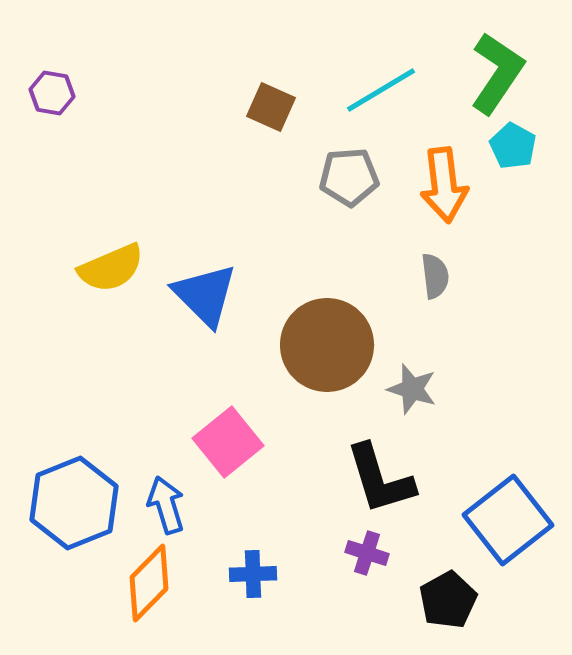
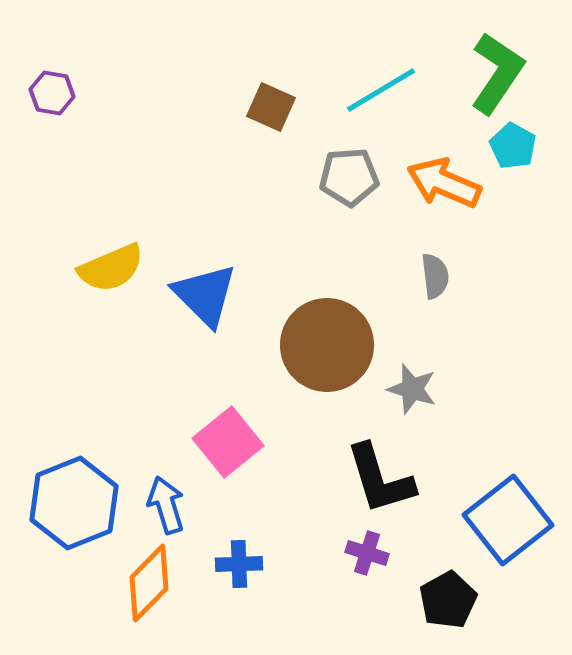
orange arrow: moved 2 px up; rotated 120 degrees clockwise
blue cross: moved 14 px left, 10 px up
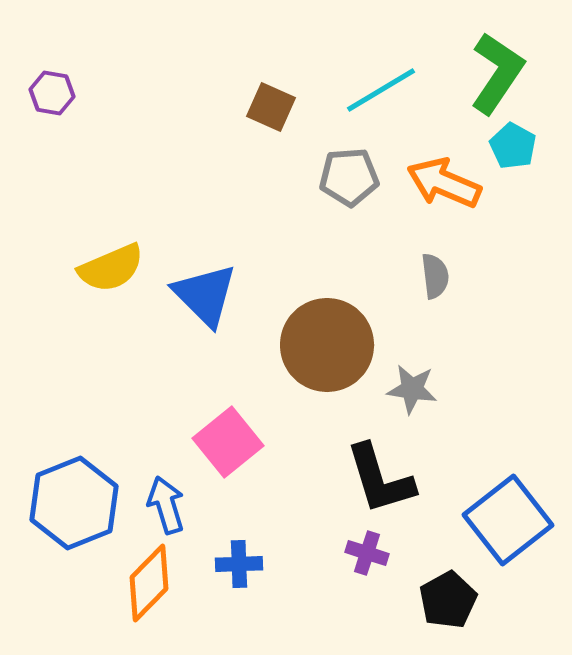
gray star: rotated 9 degrees counterclockwise
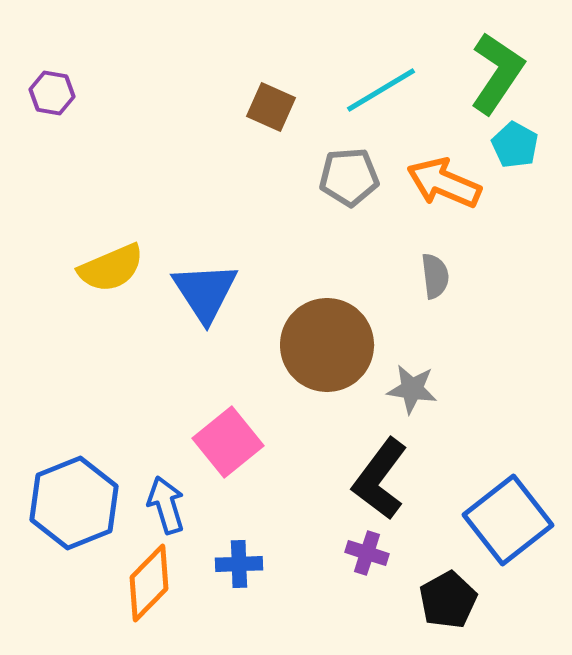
cyan pentagon: moved 2 px right, 1 px up
blue triangle: moved 3 px up; rotated 12 degrees clockwise
black L-shape: rotated 54 degrees clockwise
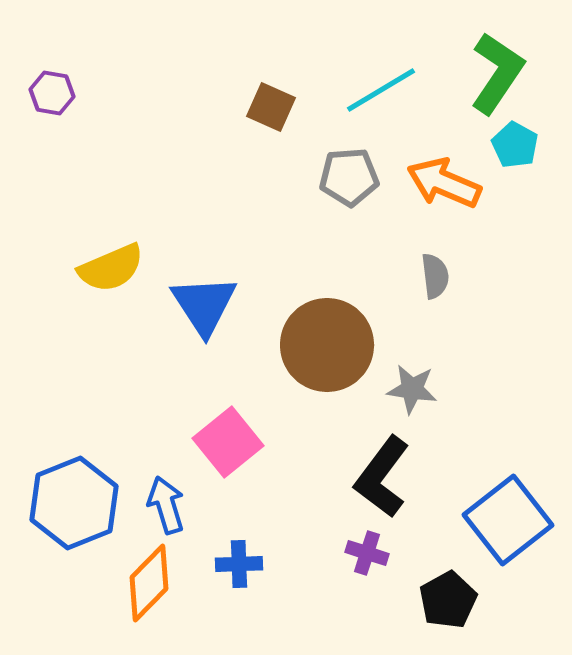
blue triangle: moved 1 px left, 13 px down
black L-shape: moved 2 px right, 2 px up
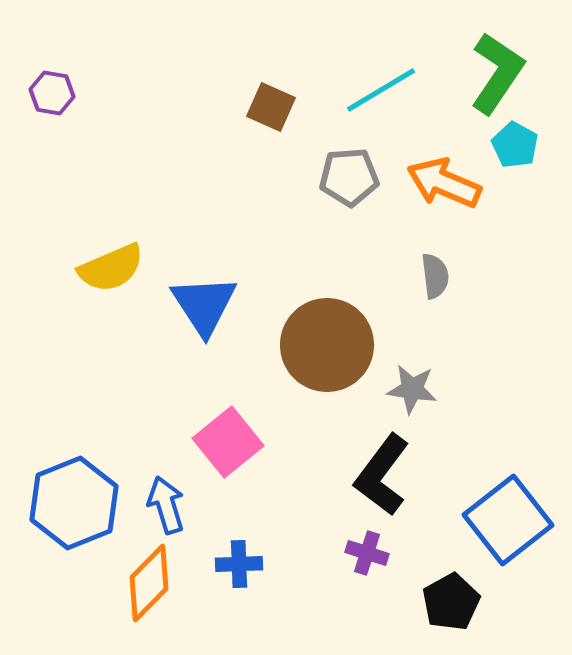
black L-shape: moved 2 px up
black pentagon: moved 3 px right, 2 px down
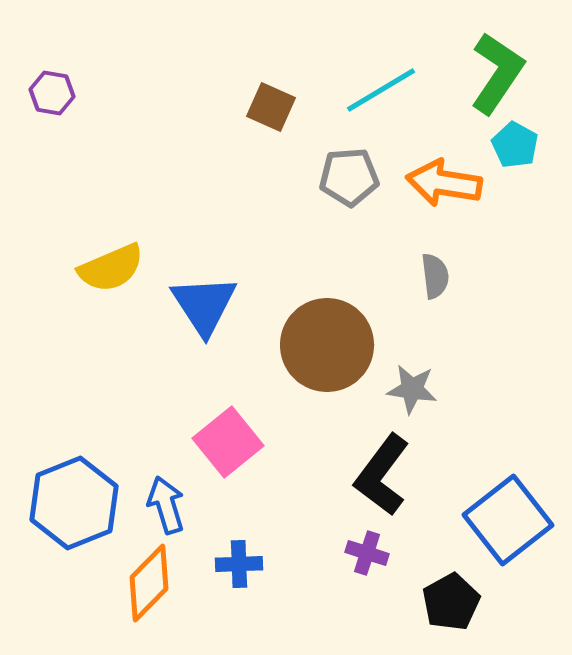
orange arrow: rotated 14 degrees counterclockwise
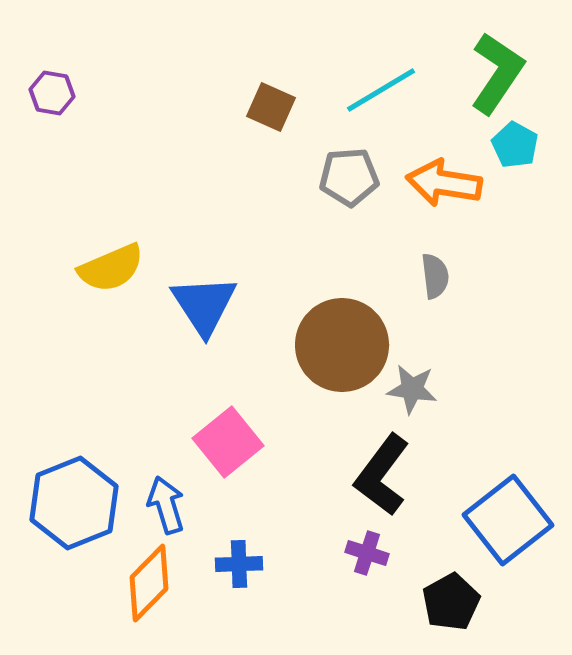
brown circle: moved 15 px right
